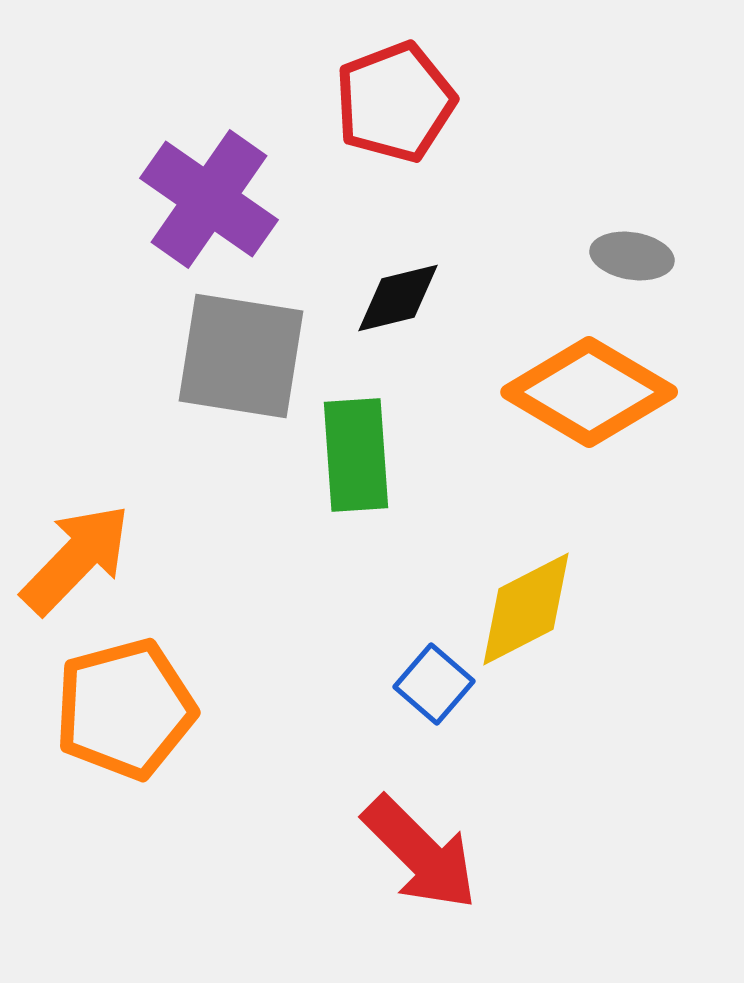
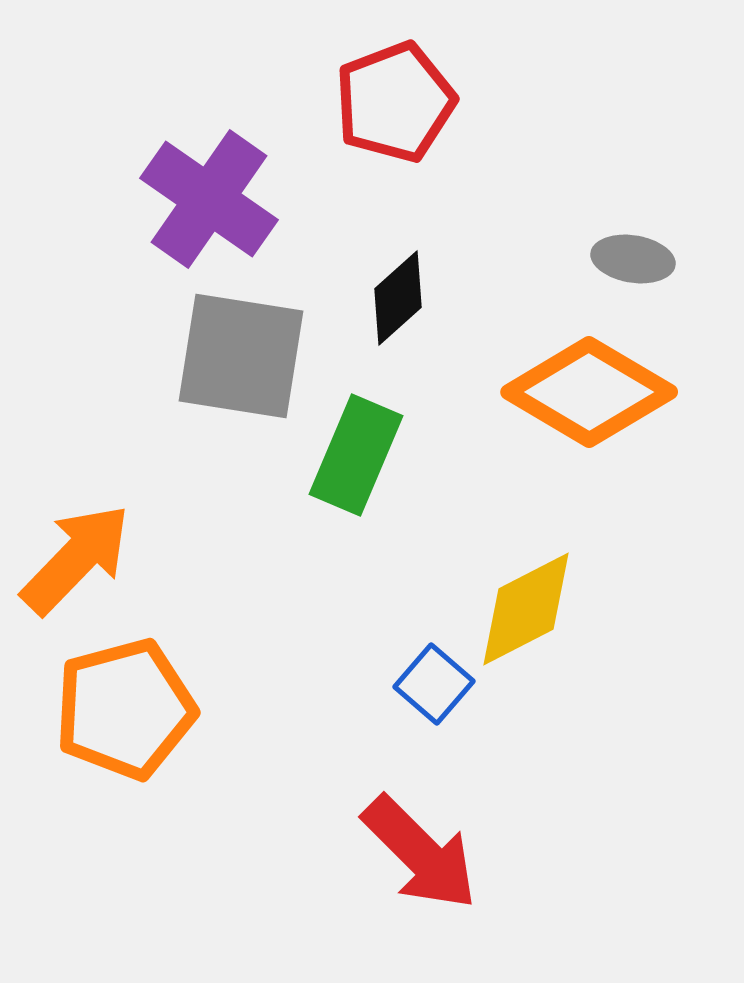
gray ellipse: moved 1 px right, 3 px down
black diamond: rotated 28 degrees counterclockwise
green rectangle: rotated 27 degrees clockwise
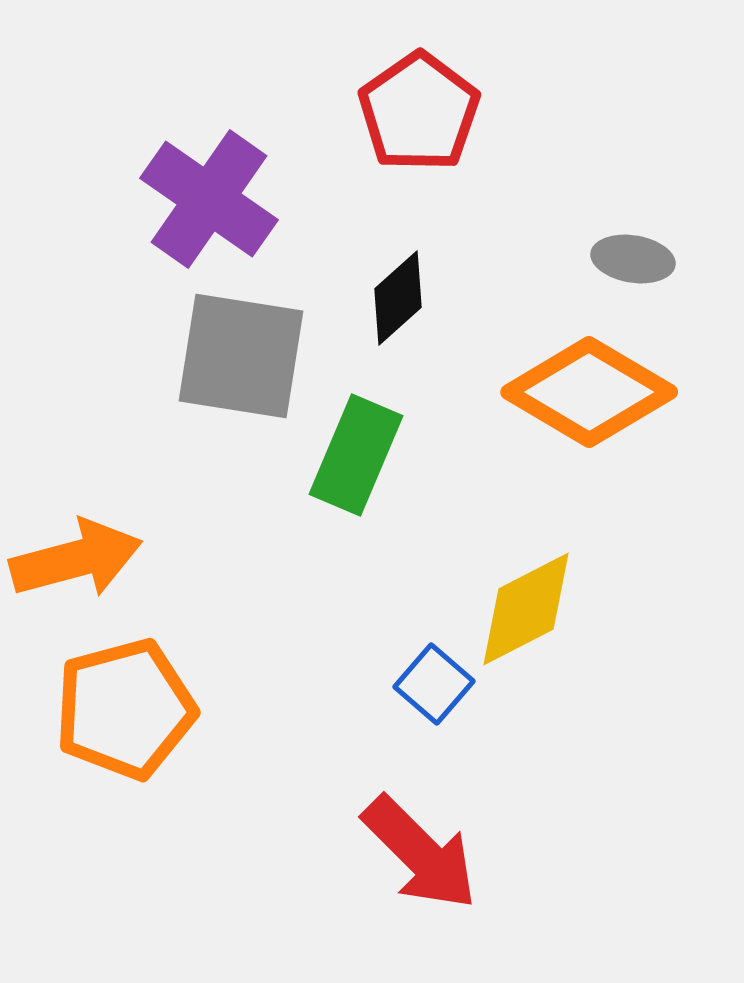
red pentagon: moved 24 px right, 10 px down; rotated 14 degrees counterclockwise
orange arrow: rotated 31 degrees clockwise
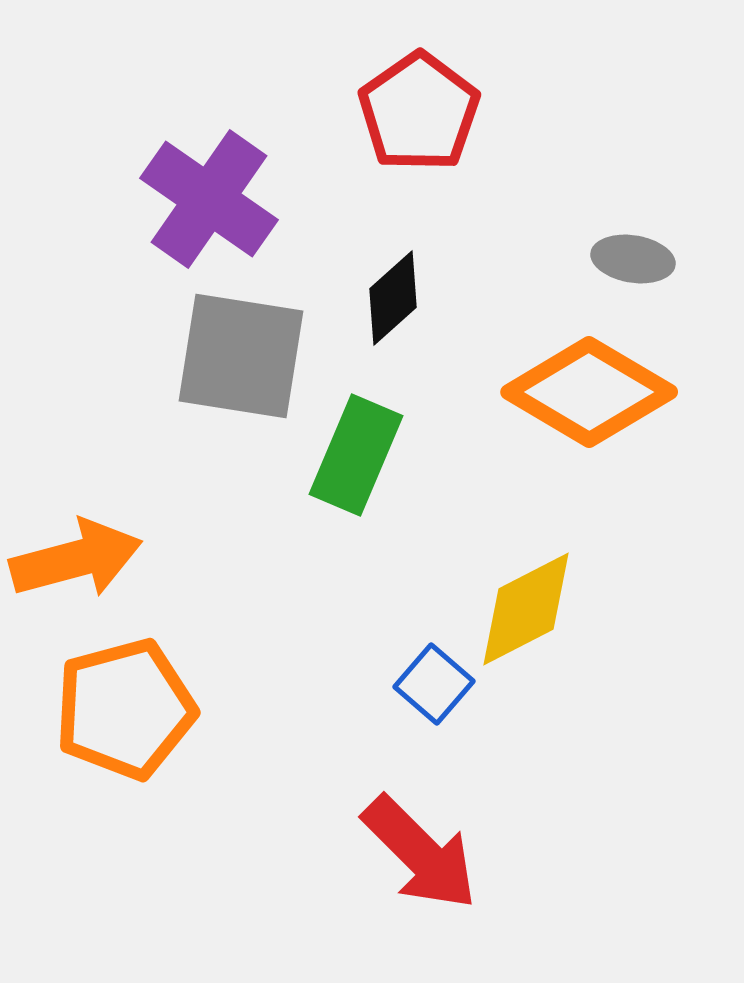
black diamond: moved 5 px left
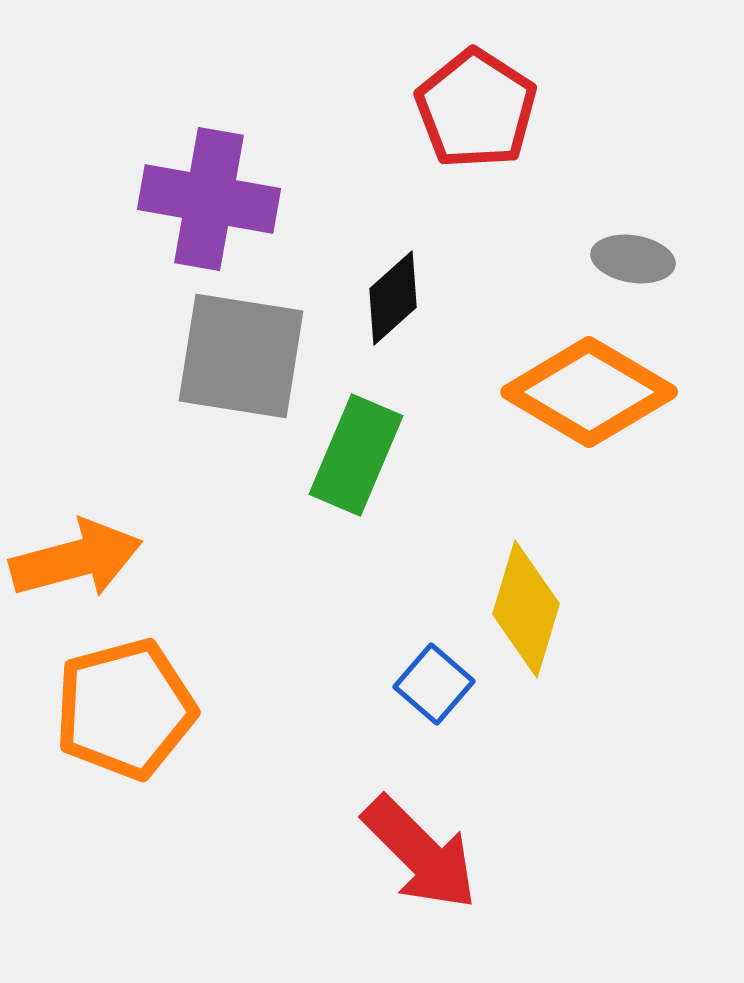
red pentagon: moved 57 px right, 3 px up; rotated 4 degrees counterclockwise
purple cross: rotated 25 degrees counterclockwise
yellow diamond: rotated 46 degrees counterclockwise
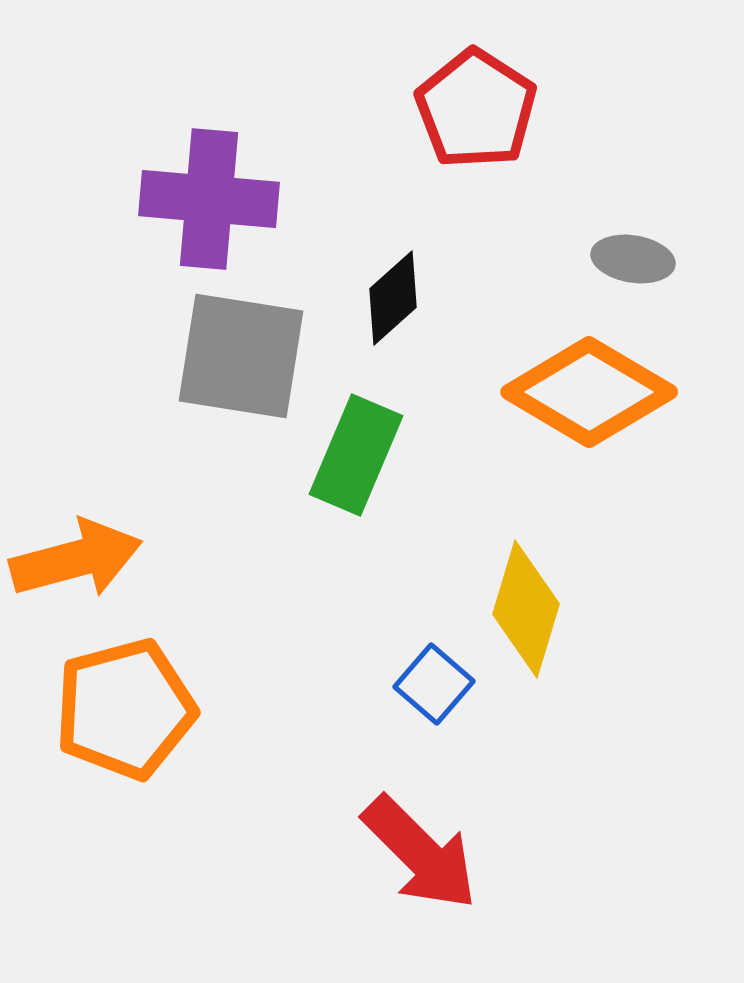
purple cross: rotated 5 degrees counterclockwise
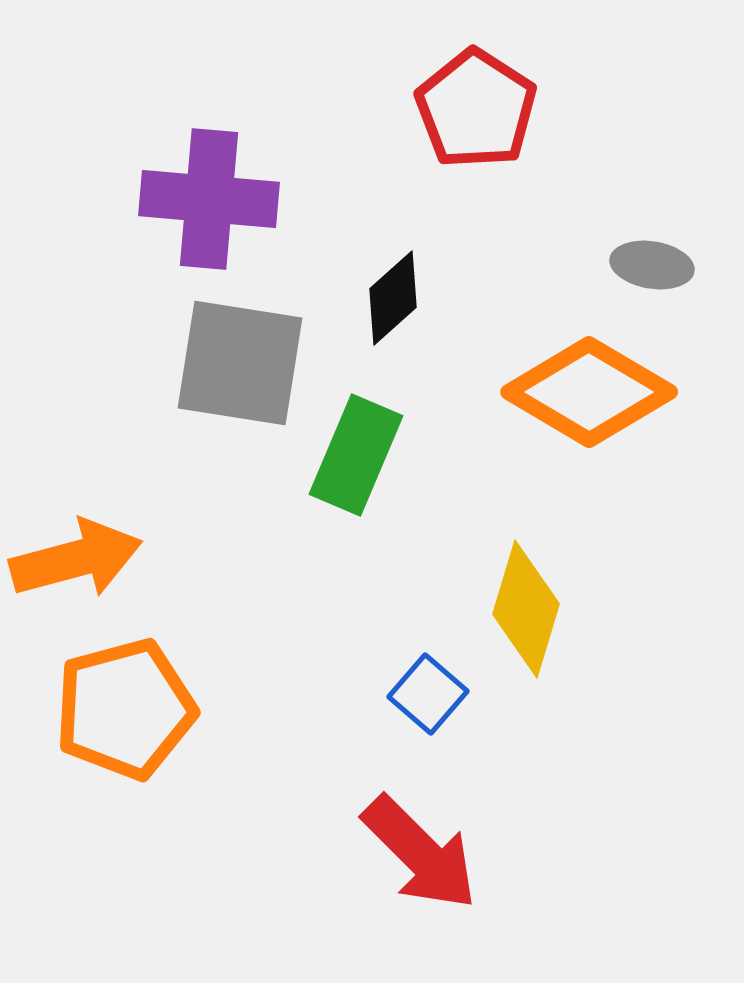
gray ellipse: moved 19 px right, 6 px down
gray square: moved 1 px left, 7 px down
blue square: moved 6 px left, 10 px down
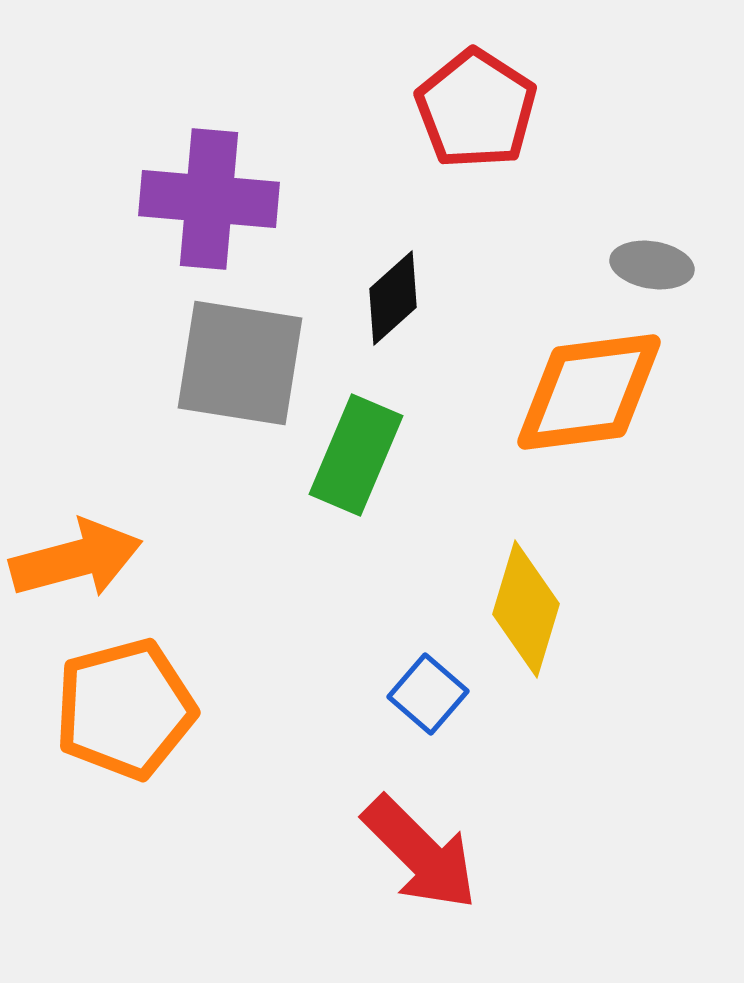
orange diamond: rotated 38 degrees counterclockwise
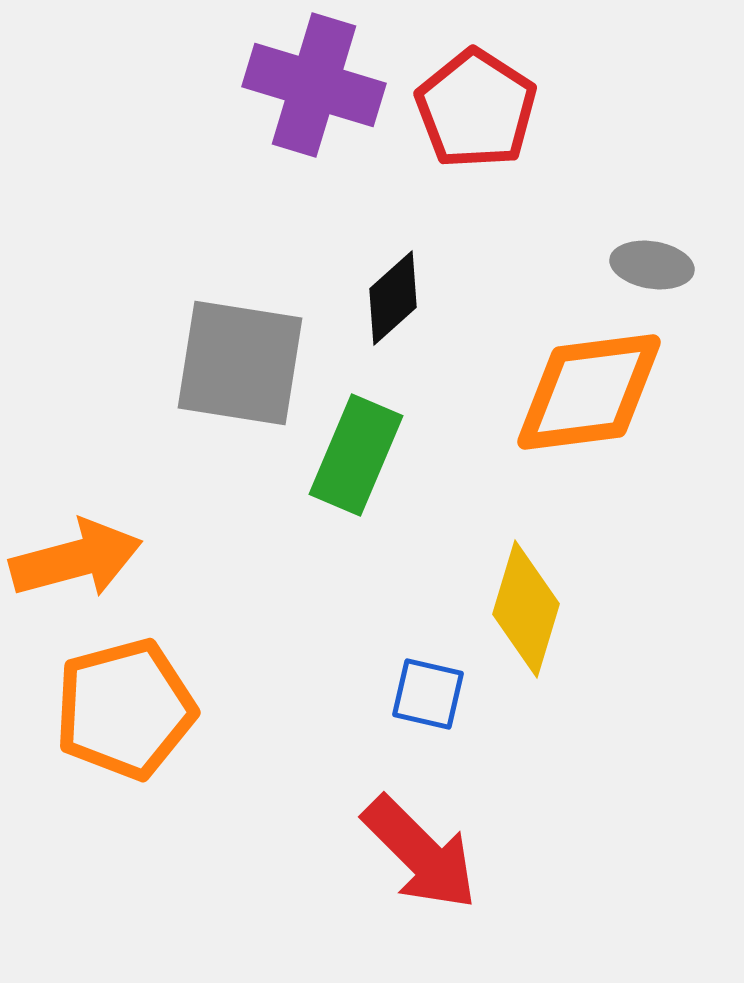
purple cross: moved 105 px right, 114 px up; rotated 12 degrees clockwise
blue square: rotated 28 degrees counterclockwise
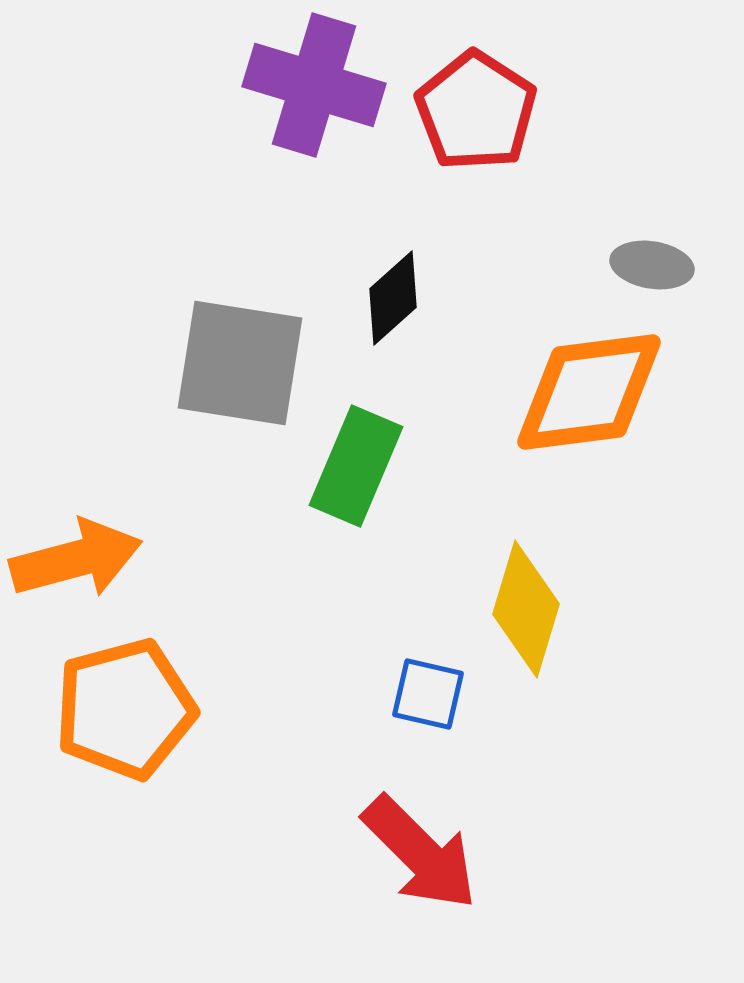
red pentagon: moved 2 px down
green rectangle: moved 11 px down
